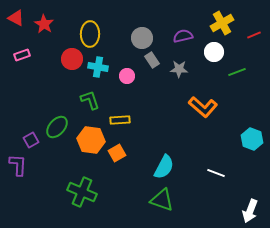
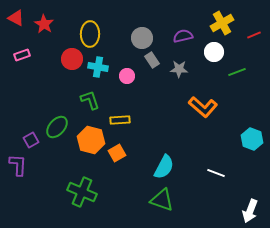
orange hexagon: rotated 8 degrees clockwise
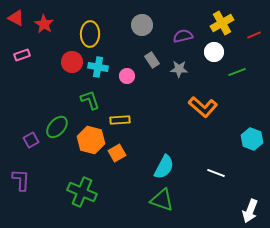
gray circle: moved 13 px up
red circle: moved 3 px down
purple L-shape: moved 3 px right, 15 px down
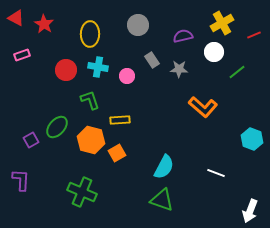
gray circle: moved 4 px left
red circle: moved 6 px left, 8 px down
green line: rotated 18 degrees counterclockwise
